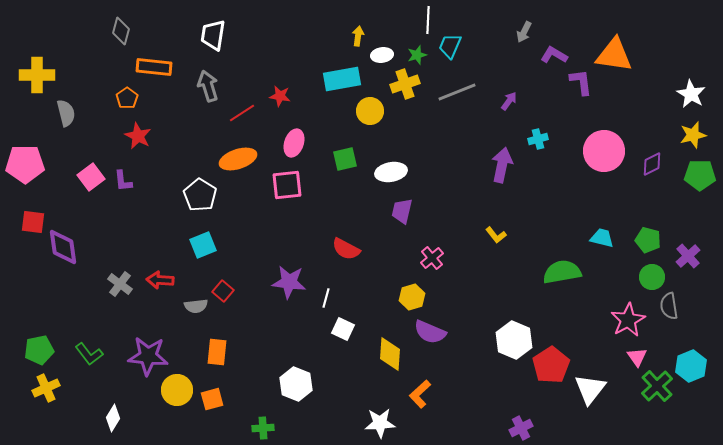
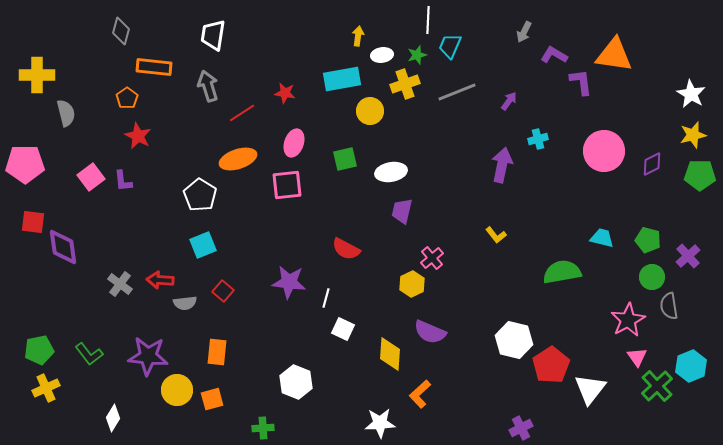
red star at (280, 96): moved 5 px right, 3 px up
yellow hexagon at (412, 297): moved 13 px up; rotated 10 degrees counterclockwise
gray semicircle at (196, 306): moved 11 px left, 3 px up
white hexagon at (514, 340): rotated 9 degrees counterclockwise
white hexagon at (296, 384): moved 2 px up
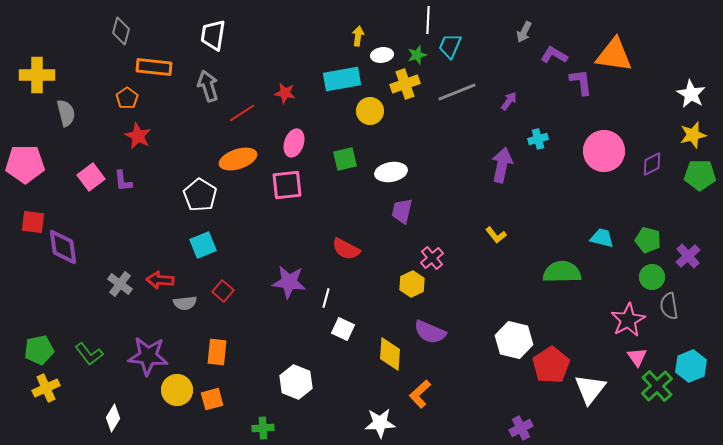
green semicircle at (562, 272): rotated 9 degrees clockwise
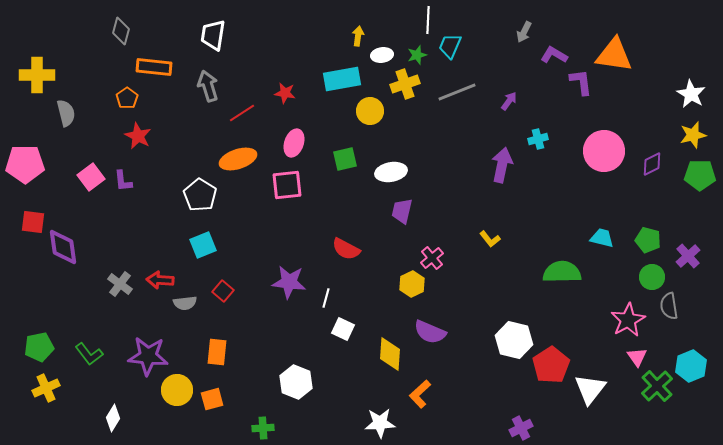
yellow L-shape at (496, 235): moved 6 px left, 4 px down
green pentagon at (39, 350): moved 3 px up
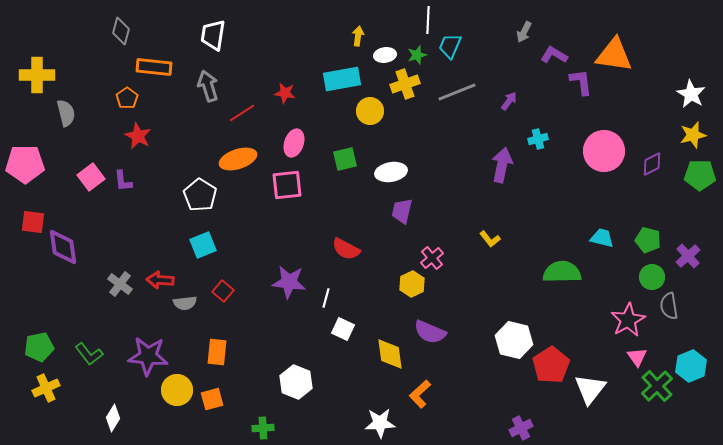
white ellipse at (382, 55): moved 3 px right
yellow diamond at (390, 354): rotated 12 degrees counterclockwise
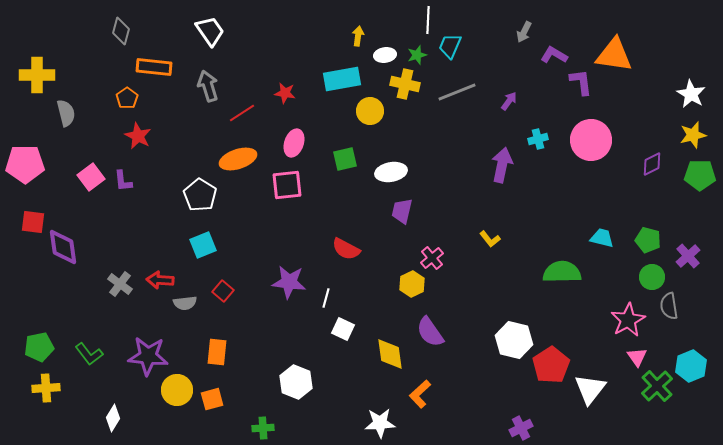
white trapezoid at (213, 35): moved 3 px left, 4 px up; rotated 136 degrees clockwise
yellow cross at (405, 84): rotated 32 degrees clockwise
pink circle at (604, 151): moved 13 px left, 11 px up
purple semicircle at (430, 332): rotated 32 degrees clockwise
yellow cross at (46, 388): rotated 20 degrees clockwise
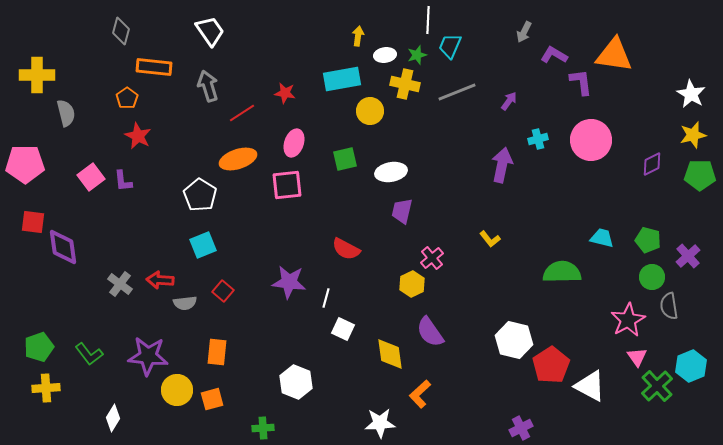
green pentagon at (39, 347): rotated 8 degrees counterclockwise
white triangle at (590, 389): moved 3 px up; rotated 40 degrees counterclockwise
